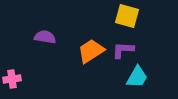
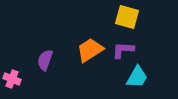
yellow square: moved 1 px down
purple semicircle: moved 23 px down; rotated 80 degrees counterclockwise
orange trapezoid: moved 1 px left, 1 px up
pink cross: rotated 30 degrees clockwise
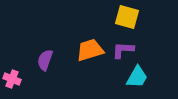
orange trapezoid: rotated 16 degrees clockwise
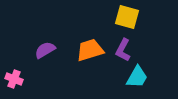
purple L-shape: rotated 65 degrees counterclockwise
purple semicircle: moved 10 px up; rotated 40 degrees clockwise
pink cross: moved 2 px right
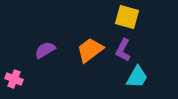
orange trapezoid: rotated 20 degrees counterclockwise
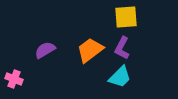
yellow square: moved 1 px left; rotated 20 degrees counterclockwise
purple L-shape: moved 1 px left, 2 px up
cyan trapezoid: moved 17 px left; rotated 15 degrees clockwise
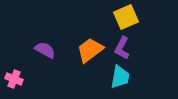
yellow square: rotated 20 degrees counterclockwise
purple semicircle: rotated 60 degrees clockwise
cyan trapezoid: rotated 35 degrees counterclockwise
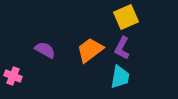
pink cross: moved 1 px left, 3 px up
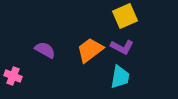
yellow square: moved 1 px left, 1 px up
purple L-shape: moved 1 px up; rotated 90 degrees counterclockwise
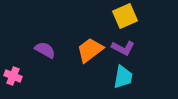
purple L-shape: moved 1 px right, 1 px down
cyan trapezoid: moved 3 px right
